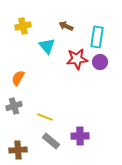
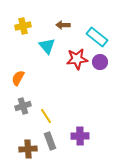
brown arrow: moved 3 px left, 1 px up; rotated 24 degrees counterclockwise
cyan rectangle: rotated 60 degrees counterclockwise
gray cross: moved 9 px right
yellow line: moved 1 px right, 1 px up; rotated 35 degrees clockwise
gray rectangle: moved 1 px left; rotated 30 degrees clockwise
brown cross: moved 10 px right, 1 px up
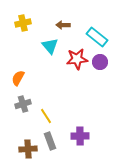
yellow cross: moved 3 px up
cyan triangle: moved 3 px right
gray cross: moved 2 px up
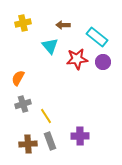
purple circle: moved 3 px right
brown cross: moved 5 px up
